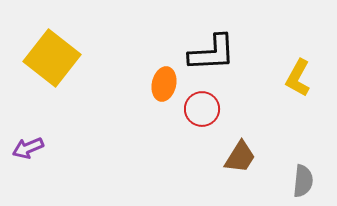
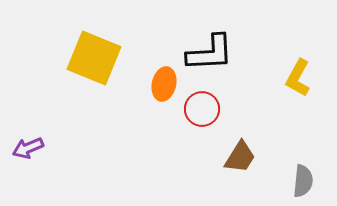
black L-shape: moved 2 px left
yellow square: moved 42 px right; rotated 16 degrees counterclockwise
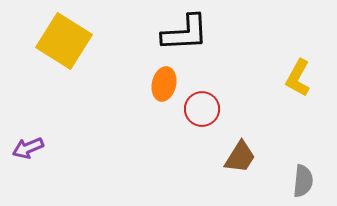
black L-shape: moved 25 px left, 20 px up
yellow square: moved 30 px left, 17 px up; rotated 10 degrees clockwise
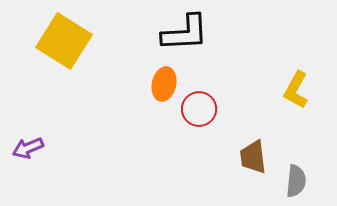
yellow L-shape: moved 2 px left, 12 px down
red circle: moved 3 px left
brown trapezoid: moved 13 px right; rotated 141 degrees clockwise
gray semicircle: moved 7 px left
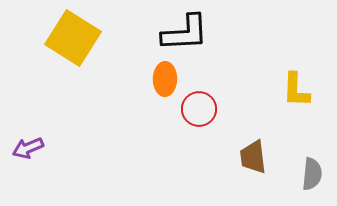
yellow square: moved 9 px right, 3 px up
orange ellipse: moved 1 px right, 5 px up; rotated 12 degrees counterclockwise
yellow L-shape: rotated 27 degrees counterclockwise
gray semicircle: moved 16 px right, 7 px up
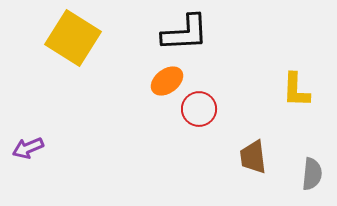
orange ellipse: moved 2 px right, 2 px down; rotated 52 degrees clockwise
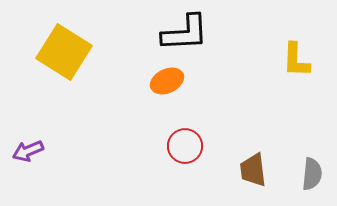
yellow square: moved 9 px left, 14 px down
orange ellipse: rotated 12 degrees clockwise
yellow L-shape: moved 30 px up
red circle: moved 14 px left, 37 px down
purple arrow: moved 3 px down
brown trapezoid: moved 13 px down
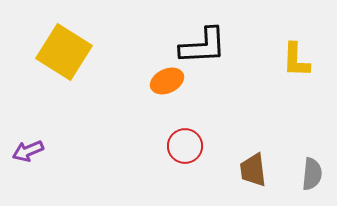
black L-shape: moved 18 px right, 13 px down
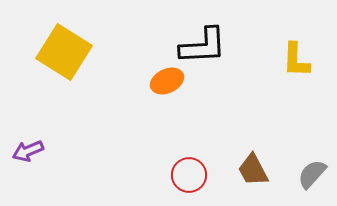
red circle: moved 4 px right, 29 px down
brown trapezoid: rotated 21 degrees counterclockwise
gray semicircle: rotated 144 degrees counterclockwise
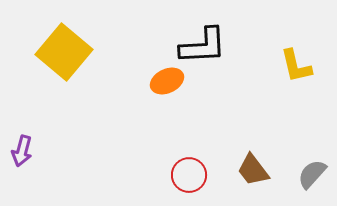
yellow square: rotated 8 degrees clockwise
yellow L-shape: moved 6 px down; rotated 15 degrees counterclockwise
purple arrow: moved 6 px left; rotated 52 degrees counterclockwise
brown trapezoid: rotated 9 degrees counterclockwise
